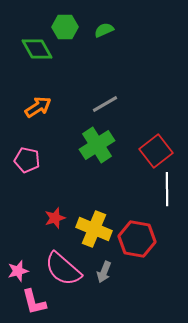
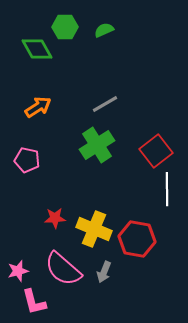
red star: rotated 15 degrees clockwise
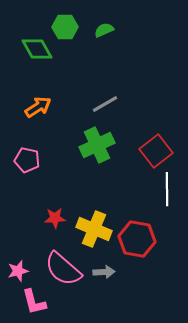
green cross: rotated 8 degrees clockwise
gray arrow: rotated 115 degrees counterclockwise
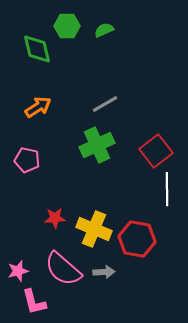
green hexagon: moved 2 px right, 1 px up
green diamond: rotated 16 degrees clockwise
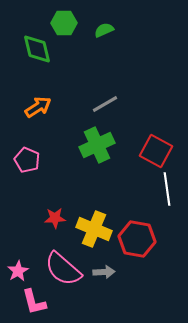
green hexagon: moved 3 px left, 3 px up
red square: rotated 24 degrees counterclockwise
pink pentagon: rotated 10 degrees clockwise
white line: rotated 8 degrees counterclockwise
pink star: rotated 15 degrees counterclockwise
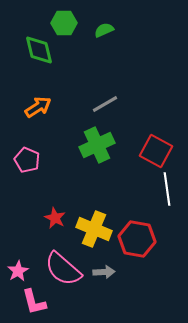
green diamond: moved 2 px right, 1 px down
red star: rotated 30 degrees clockwise
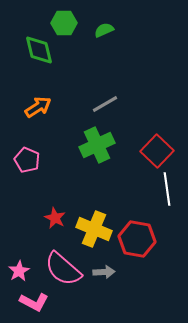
red square: moved 1 px right; rotated 16 degrees clockwise
pink star: moved 1 px right
pink L-shape: rotated 48 degrees counterclockwise
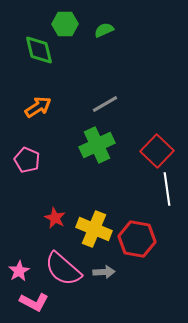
green hexagon: moved 1 px right, 1 px down
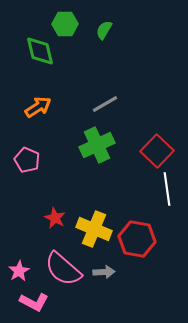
green semicircle: rotated 36 degrees counterclockwise
green diamond: moved 1 px right, 1 px down
